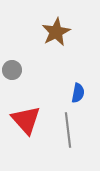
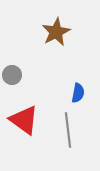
gray circle: moved 5 px down
red triangle: moved 2 px left; rotated 12 degrees counterclockwise
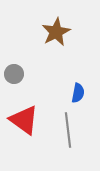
gray circle: moved 2 px right, 1 px up
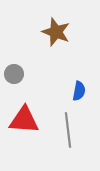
brown star: rotated 24 degrees counterclockwise
blue semicircle: moved 1 px right, 2 px up
red triangle: rotated 32 degrees counterclockwise
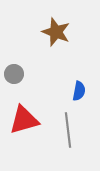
red triangle: rotated 20 degrees counterclockwise
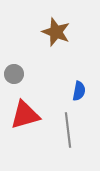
red triangle: moved 1 px right, 5 px up
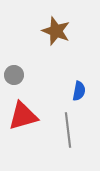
brown star: moved 1 px up
gray circle: moved 1 px down
red triangle: moved 2 px left, 1 px down
